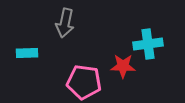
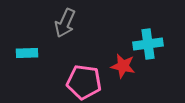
gray arrow: rotated 12 degrees clockwise
red star: rotated 10 degrees clockwise
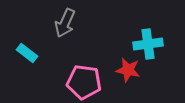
cyan rectangle: rotated 40 degrees clockwise
red star: moved 5 px right, 4 px down
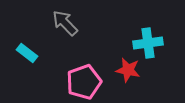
gray arrow: rotated 112 degrees clockwise
cyan cross: moved 1 px up
pink pentagon: rotated 28 degrees counterclockwise
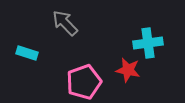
cyan rectangle: rotated 20 degrees counterclockwise
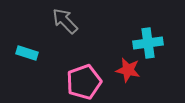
gray arrow: moved 2 px up
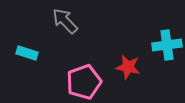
cyan cross: moved 19 px right, 2 px down
red star: moved 3 px up
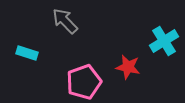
cyan cross: moved 3 px left, 4 px up; rotated 24 degrees counterclockwise
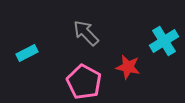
gray arrow: moved 21 px right, 12 px down
cyan rectangle: rotated 45 degrees counterclockwise
pink pentagon: rotated 24 degrees counterclockwise
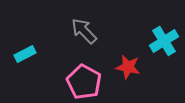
gray arrow: moved 2 px left, 2 px up
cyan rectangle: moved 2 px left, 1 px down
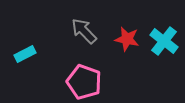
cyan cross: rotated 20 degrees counterclockwise
red star: moved 1 px left, 28 px up
pink pentagon: rotated 8 degrees counterclockwise
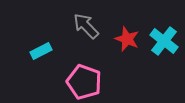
gray arrow: moved 2 px right, 5 px up
red star: rotated 10 degrees clockwise
cyan rectangle: moved 16 px right, 3 px up
